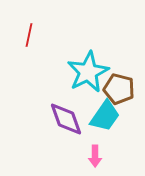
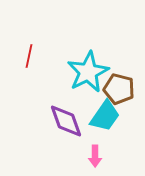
red line: moved 21 px down
purple diamond: moved 2 px down
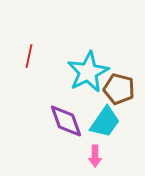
cyan trapezoid: moved 6 px down
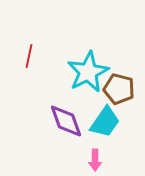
pink arrow: moved 4 px down
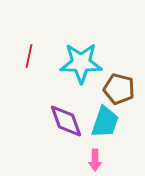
cyan star: moved 7 px left, 9 px up; rotated 27 degrees clockwise
cyan trapezoid: rotated 16 degrees counterclockwise
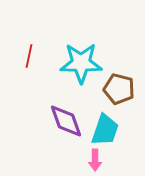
cyan trapezoid: moved 8 px down
